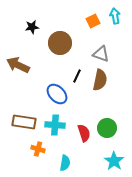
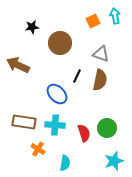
orange cross: rotated 16 degrees clockwise
cyan star: rotated 18 degrees clockwise
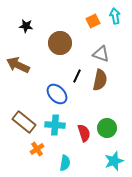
black star: moved 6 px left, 1 px up; rotated 16 degrees clockwise
brown rectangle: rotated 30 degrees clockwise
orange cross: moved 1 px left; rotated 24 degrees clockwise
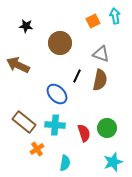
cyan star: moved 1 px left, 1 px down
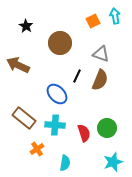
black star: rotated 24 degrees clockwise
brown semicircle: rotated 10 degrees clockwise
brown rectangle: moved 4 px up
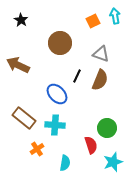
black star: moved 5 px left, 6 px up
red semicircle: moved 7 px right, 12 px down
